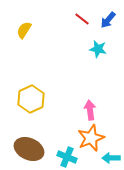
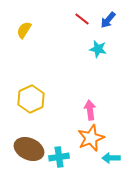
cyan cross: moved 8 px left; rotated 30 degrees counterclockwise
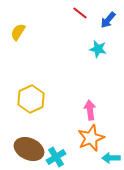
red line: moved 2 px left, 6 px up
yellow semicircle: moved 6 px left, 2 px down
cyan cross: moved 3 px left; rotated 24 degrees counterclockwise
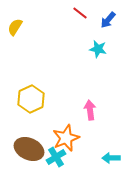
yellow semicircle: moved 3 px left, 5 px up
orange star: moved 25 px left
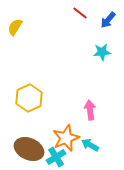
cyan star: moved 4 px right, 3 px down; rotated 18 degrees counterclockwise
yellow hexagon: moved 2 px left, 1 px up
cyan arrow: moved 21 px left, 13 px up; rotated 30 degrees clockwise
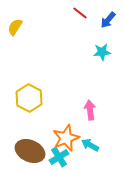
yellow hexagon: rotated 8 degrees counterclockwise
brown ellipse: moved 1 px right, 2 px down
cyan cross: moved 3 px right
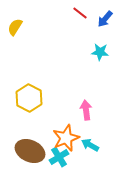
blue arrow: moved 3 px left, 1 px up
cyan star: moved 2 px left; rotated 12 degrees clockwise
pink arrow: moved 4 px left
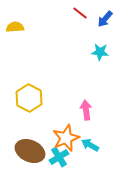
yellow semicircle: rotated 54 degrees clockwise
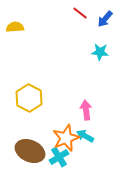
cyan arrow: moved 5 px left, 9 px up
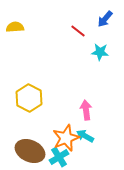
red line: moved 2 px left, 18 px down
